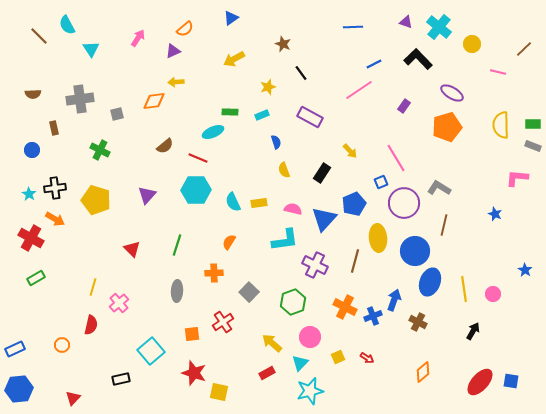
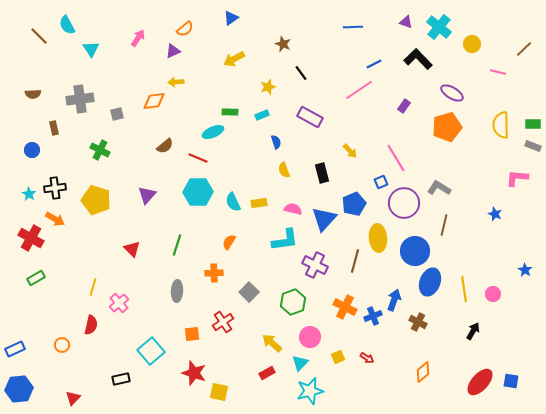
black rectangle at (322, 173): rotated 48 degrees counterclockwise
cyan hexagon at (196, 190): moved 2 px right, 2 px down
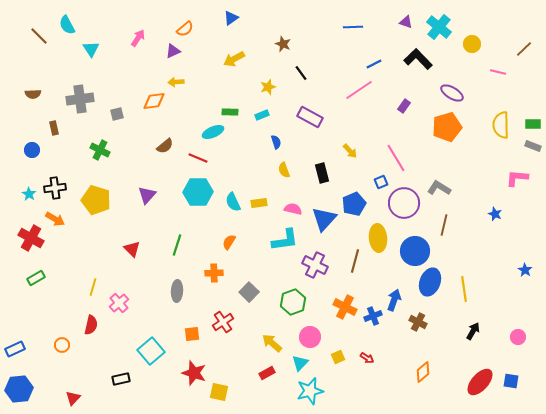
pink circle at (493, 294): moved 25 px right, 43 px down
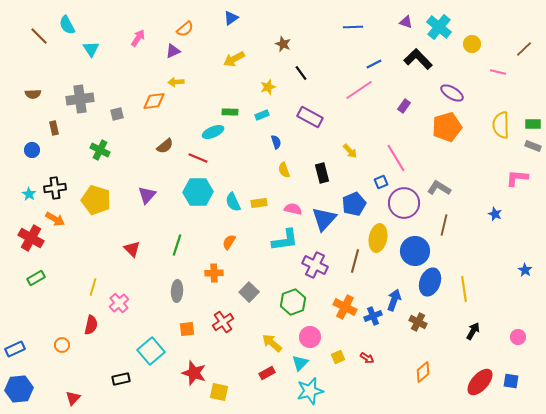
yellow ellipse at (378, 238): rotated 16 degrees clockwise
orange square at (192, 334): moved 5 px left, 5 px up
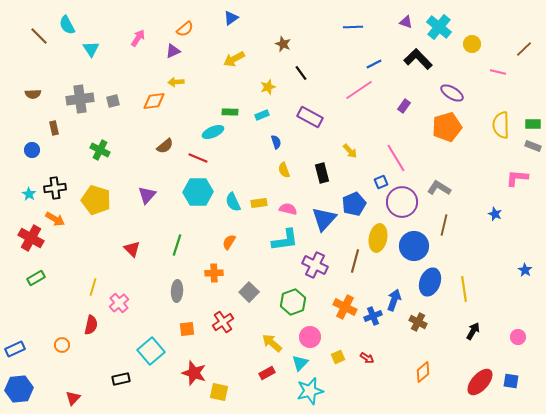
gray square at (117, 114): moved 4 px left, 13 px up
purple circle at (404, 203): moved 2 px left, 1 px up
pink semicircle at (293, 209): moved 5 px left
blue circle at (415, 251): moved 1 px left, 5 px up
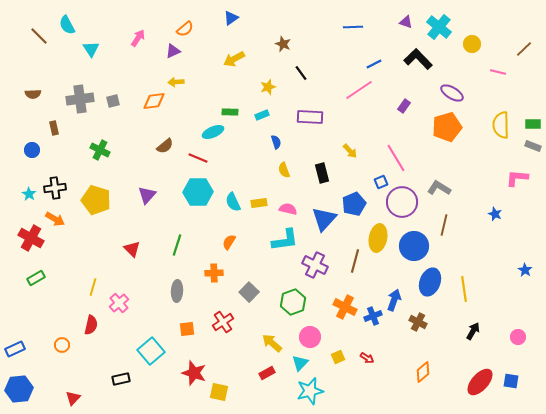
purple rectangle at (310, 117): rotated 25 degrees counterclockwise
